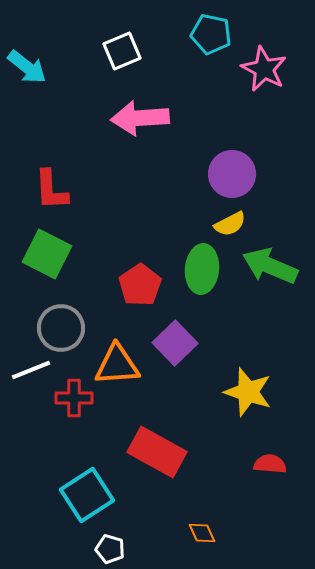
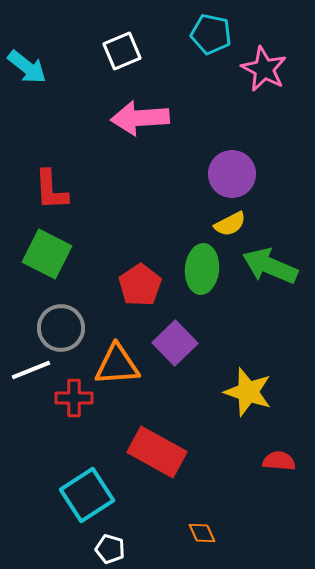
red semicircle: moved 9 px right, 3 px up
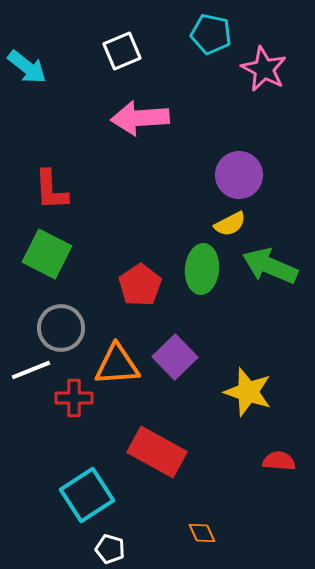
purple circle: moved 7 px right, 1 px down
purple square: moved 14 px down
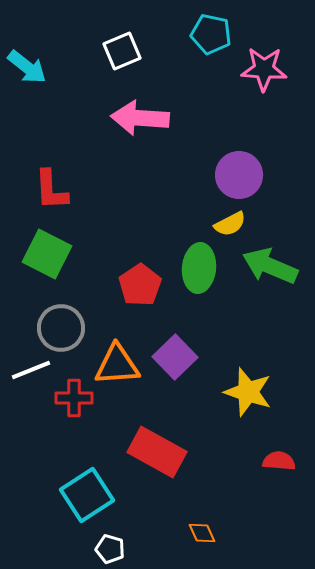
pink star: rotated 24 degrees counterclockwise
pink arrow: rotated 8 degrees clockwise
green ellipse: moved 3 px left, 1 px up
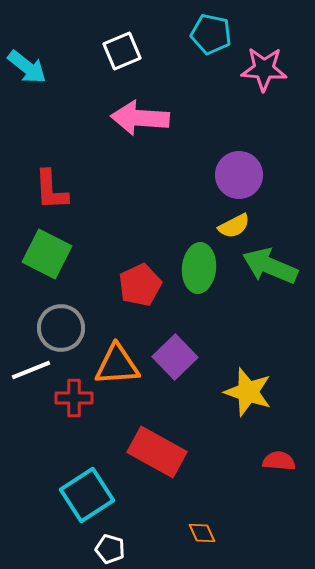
yellow semicircle: moved 4 px right, 2 px down
red pentagon: rotated 9 degrees clockwise
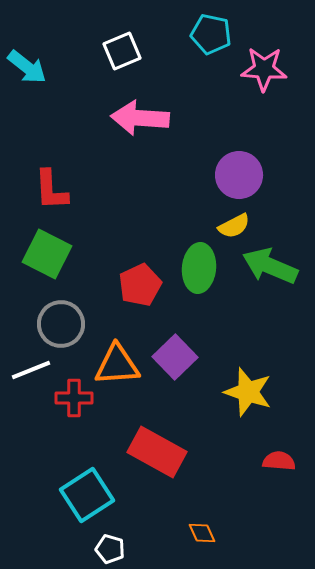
gray circle: moved 4 px up
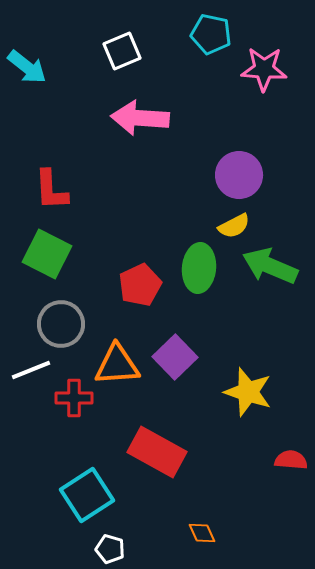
red semicircle: moved 12 px right, 1 px up
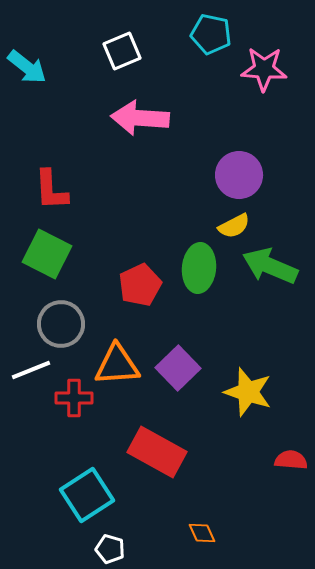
purple square: moved 3 px right, 11 px down
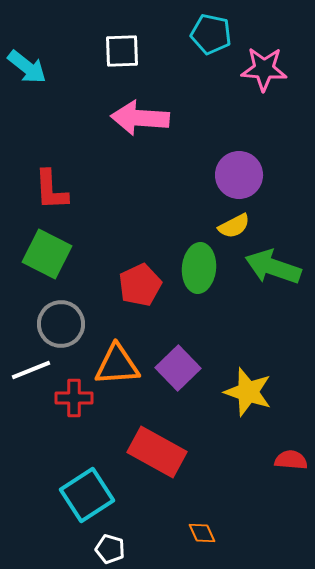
white square: rotated 21 degrees clockwise
green arrow: moved 3 px right, 1 px down; rotated 4 degrees counterclockwise
